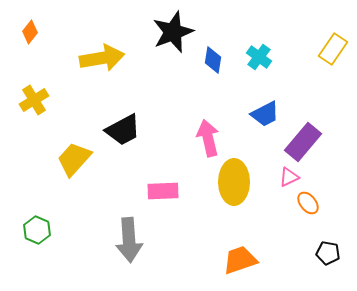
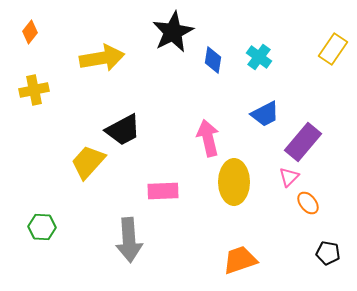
black star: rotated 6 degrees counterclockwise
yellow cross: moved 10 px up; rotated 20 degrees clockwise
yellow trapezoid: moved 14 px right, 3 px down
pink triangle: rotated 20 degrees counterclockwise
green hexagon: moved 5 px right, 3 px up; rotated 20 degrees counterclockwise
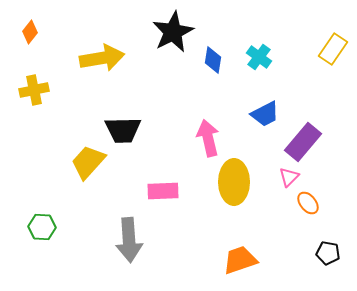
black trapezoid: rotated 27 degrees clockwise
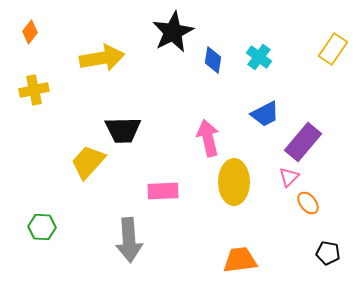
orange trapezoid: rotated 12 degrees clockwise
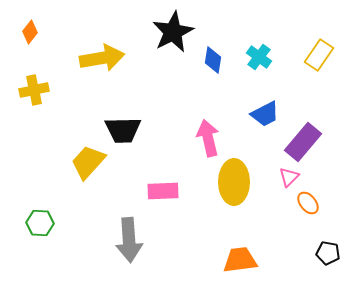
yellow rectangle: moved 14 px left, 6 px down
green hexagon: moved 2 px left, 4 px up
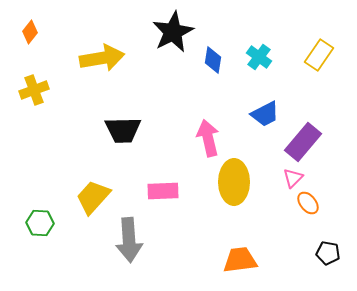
yellow cross: rotated 8 degrees counterclockwise
yellow trapezoid: moved 5 px right, 35 px down
pink triangle: moved 4 px right, 1 px down
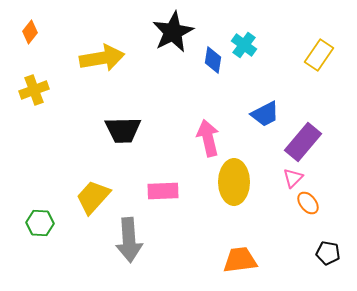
cyan cross: moved 15 px left, 12 px up
